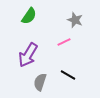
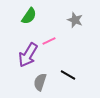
pink line: moved 15 px left, 1 px up
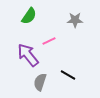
gray star: rotated 21 degrees counterclockwise
purple arrow: rotated 110 degrees clockwise
